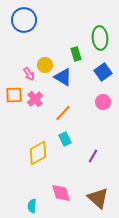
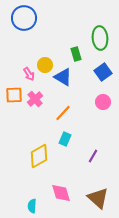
blue circle: moved 2 px up
cyan rectangle: rotated 48 degrees clockwise
yellow diamond: moved 1 px right, 3 px down
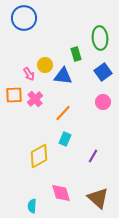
blue triangle: moved 1 px up; rotated 24 degrees counterclockwise
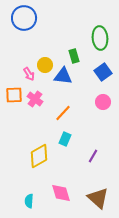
green rectangle: moved 2 px left, 2 px down
pink cross: rotated 14 degrees counterclockwise
cyan semicircle: moved 3 px left, 5 px up
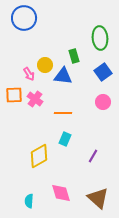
orange line: rotated 48 degrees clockwise
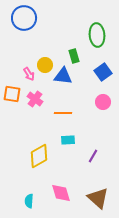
green ellipse: moved 3 px left, 3 px up
orange square: moved 2 px left, 1 px up; rotated 12 degrees clockwise
cyan rectangle: moved 3 px right, 1 px down; rotated 64 degrees clockwise
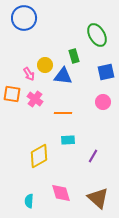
green ellipse: rotated 25 degrees counterclockwise
blue square: moved 3 px right; rotated 24 degrees clockwise
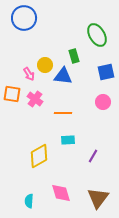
brown triangle: rotated 25 degrees clockwise
